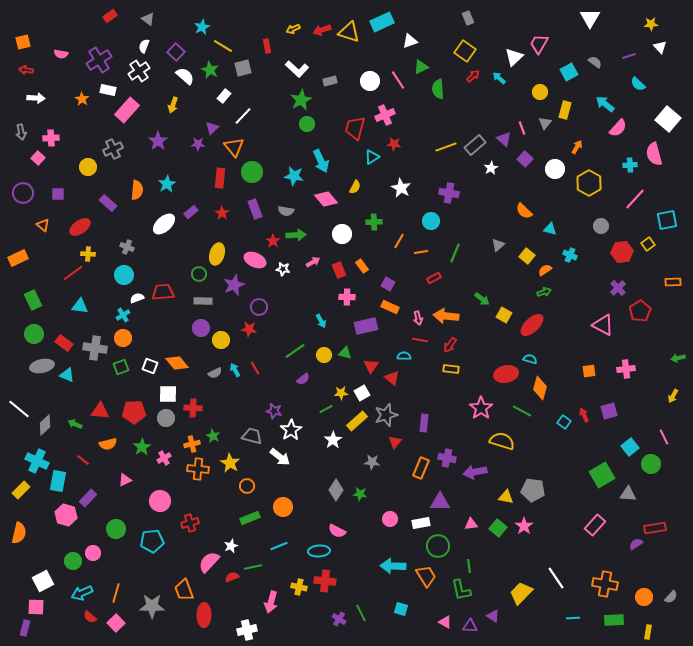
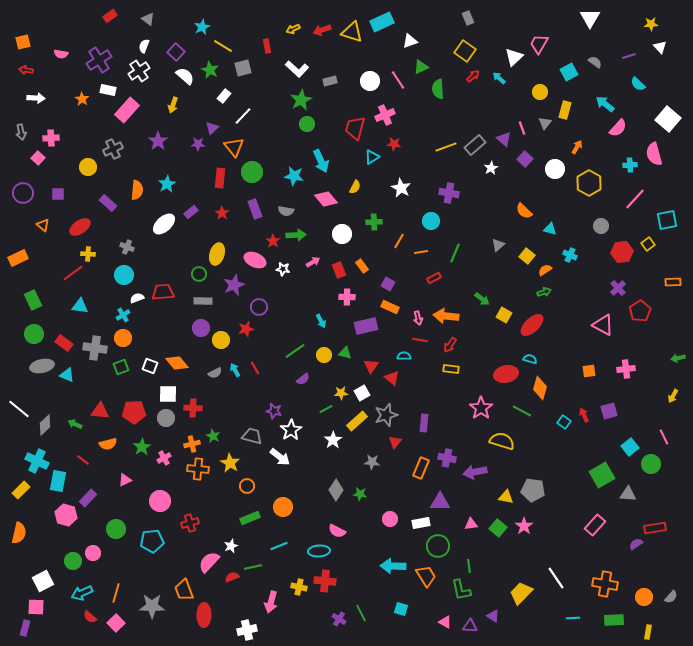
yellow triangle at (349, 32): moved 3 px right
red star at (249, 329): moved 3 px left; rotated 21 degrees counterclockwise
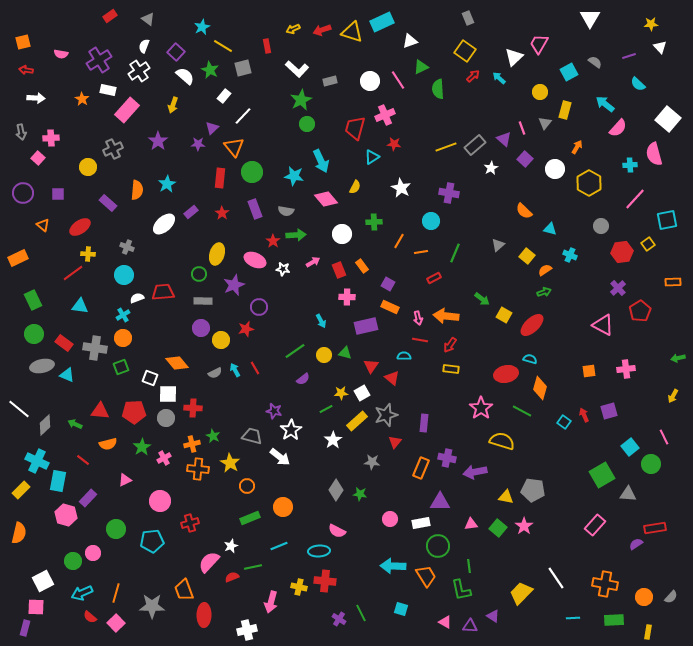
white square at (150, 366): moved 12 px down
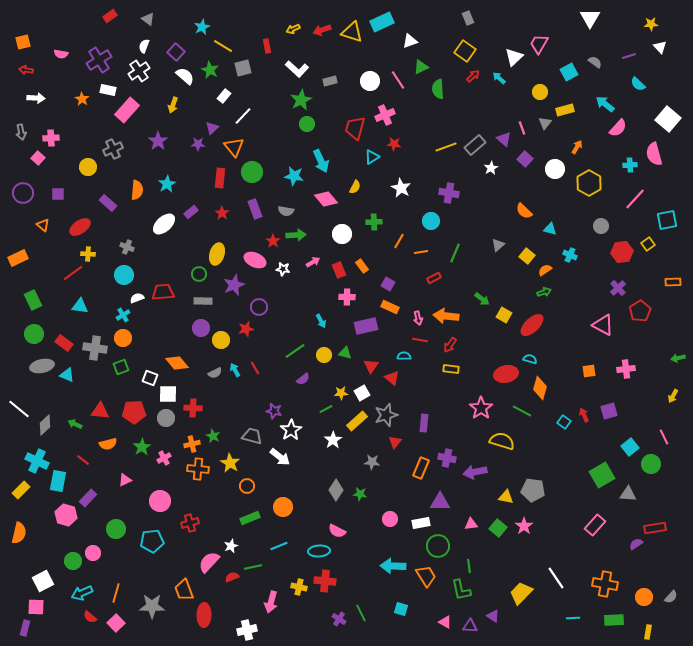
yellow rectangle at (565, 110): rotated 60 degrees clockwise
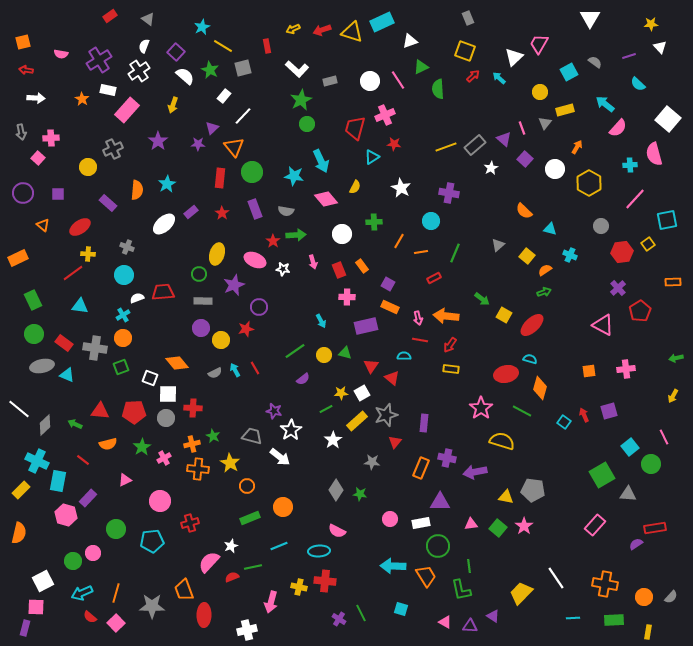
yellow square at (465, 51): rotated 15 degrees counterclockwise
pink arrow at (313, 262): rotated 104 degrees clockwise
green arrow at (678, 358): moved 2 px left
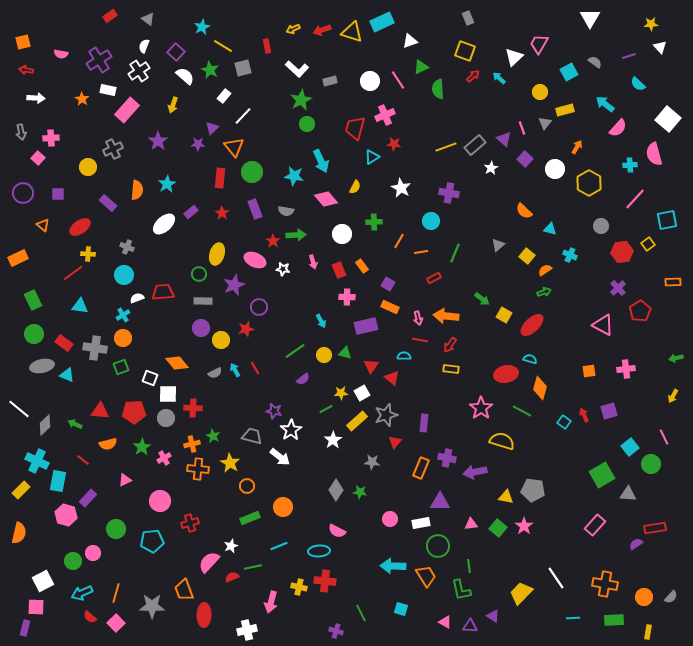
green star at (360, 494): moved 2 px up
purple cross at (339, 619): moved 3 px left, 12 px down; rotated 16 degrees counterclockwise
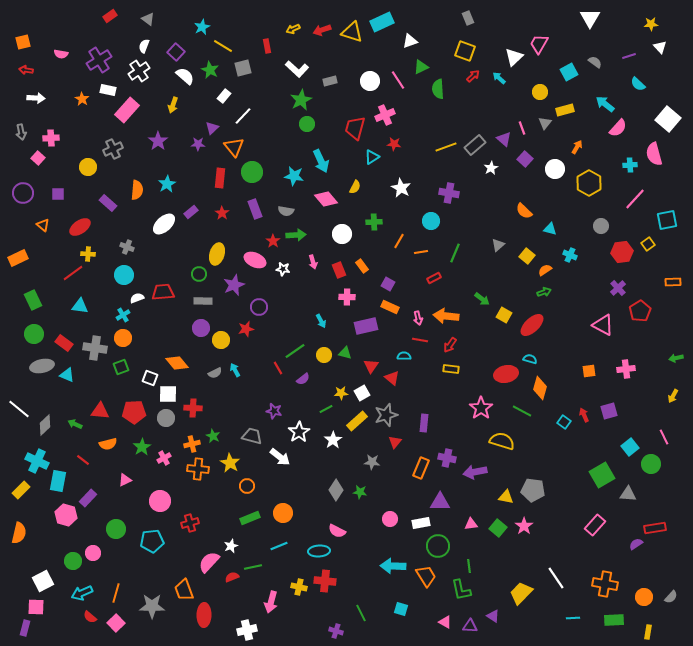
red line at (255, 368): moved 23 px right
white star at (291, 430): moved 8 px right, 2 px down
orange circle at (283, 507): moved 6 px down
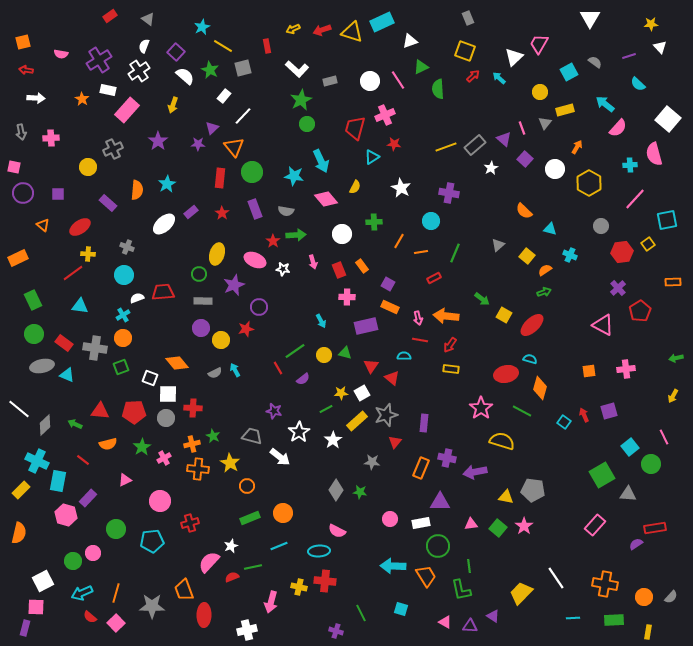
pink square at (38, 158): moved 24 px left, 9 px down; rotated 32 degrees counterclockwise
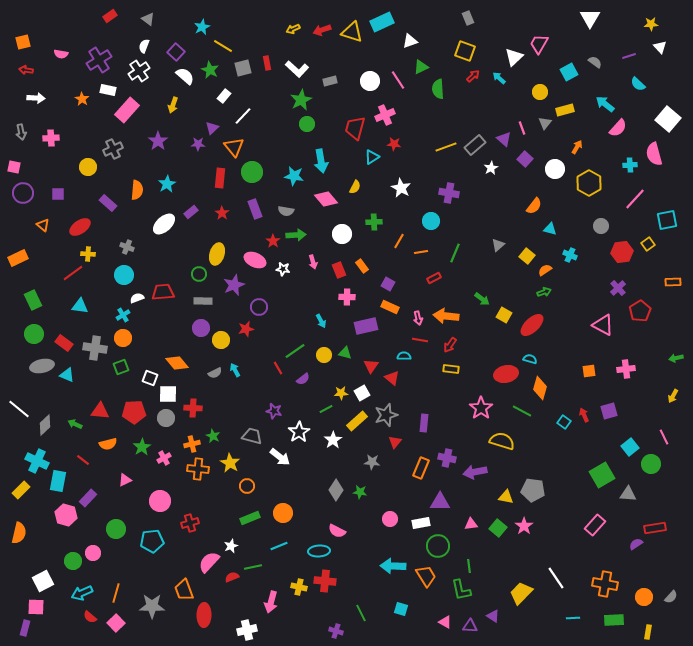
red rectangle at (267, 46): moved 17 px down
cyan arrow at (321, 161): rotated 15 degrees clockwise
orange semicircle at (524, 211): moved 10 px right, 5 px up; rotated 96 degrees counterclockwise
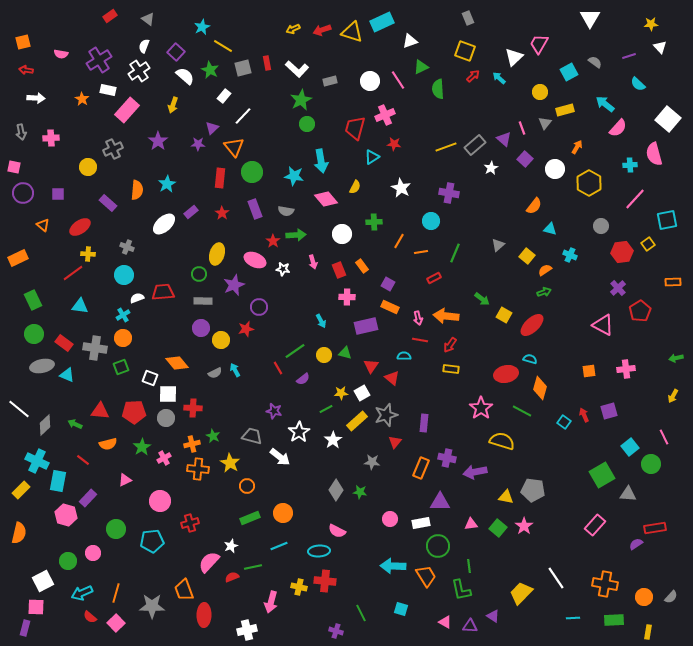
green circle at (73, 561): moved 5 px left
